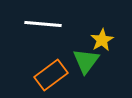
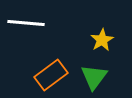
white line: moved 17 px left, 1 px up
green triangle: moved 8 px right, 16 px down
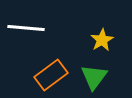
white line: moved 5 px down
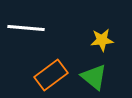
yellow star: rotated 25 degrees clockwise
green triangle: rotated 28 degrees counterclockwise
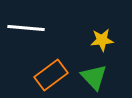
green triangle: rotated 8 degrees clockwise
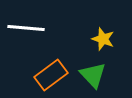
yellow star: moved 1 px right, 1 px up; rotated 25 degrees clockwise
green triangle: moved 1 px left, 2 px up
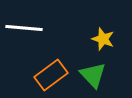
white line: moved 2 px left
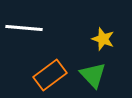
orange rectangle: moved 1 px left
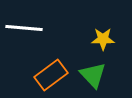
yellow star: rotated 20 degrees counterclockwise
orange rectangle: moved 1 px right
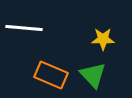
orange rectangle: rotated 60 degrees clockwise
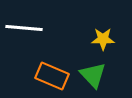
orange rectangle: moved 1 px right, 1 px down
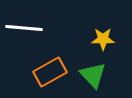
orange rectangle: moved 2 px left, 4 px up; rotated 52 degrees counterclockwise
